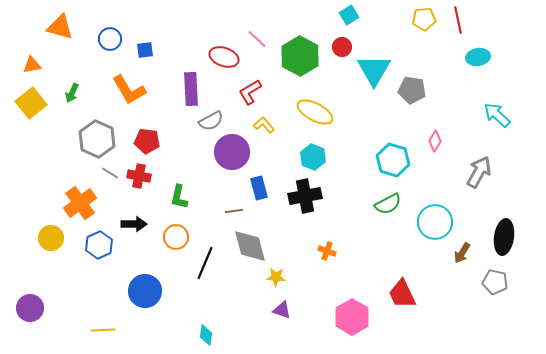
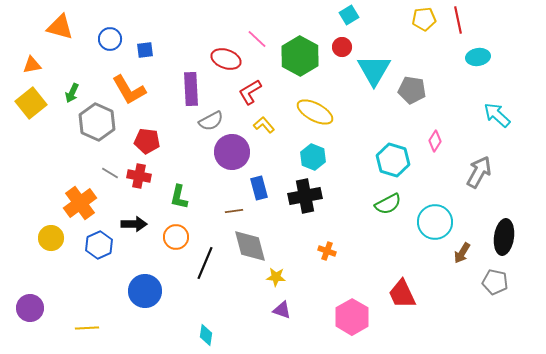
red ellipse at (224, 57): moved 2 px right, 2 px down
gray hexagon at (97, 139): moved 17 px up
yellow line at (103, 330): moved 16 px left, 2 px up
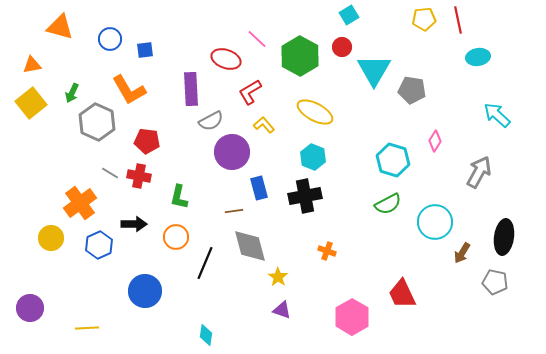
yellow star at (276, 277): moved 2 px right; rotated 30 degrees clockwise
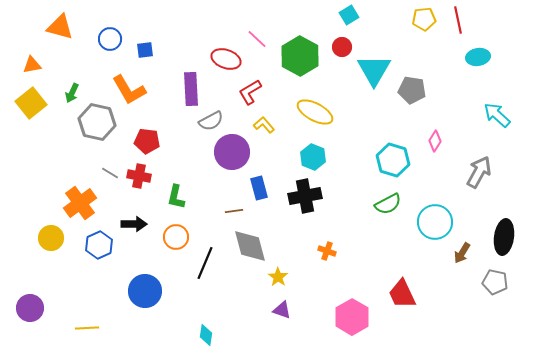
gray hexagon at (97, 122): rotated 12 degrees counterclockwise
green L-shape at (179, 197): moved 3 px left
